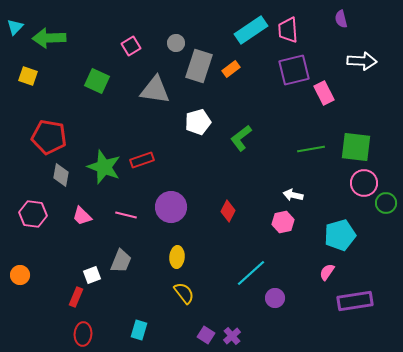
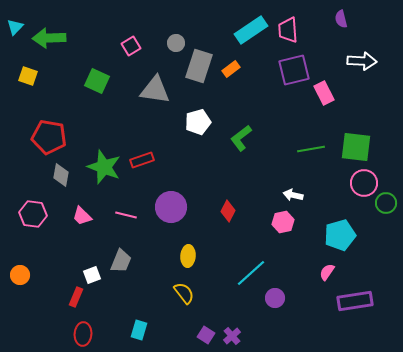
yellow ellipse at (177, 257): moved 11 px right, 1 px up
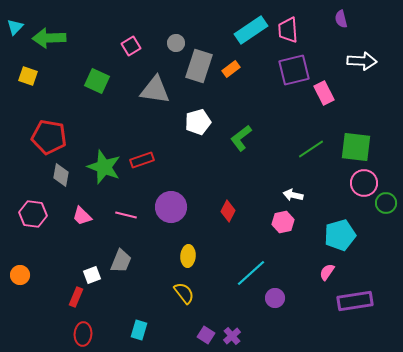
green line at (311, 149): rotated 24 degrees counterclockwise
